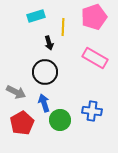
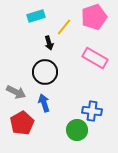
yellow line: moved 1 px right; rotated 36 degrees clockwise
green circle: moved 17 px right, 10 px down
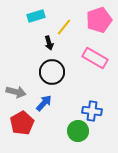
pink pentagon: moved 5 px right, 3 px down
black circle: moved 7 px right
gray arrow: rotated 12 degrees counterclockwise
blue arrow: rotated 60 degrees clockwise
green circle: moved 1 px right, 1 px down
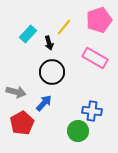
cyan rectangle: moved 8 px left, 18 px down; rotated 30 degrees counterclockwise
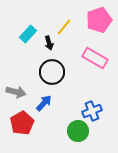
blue cross: rotated 30 degrees counterclockwise
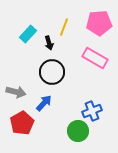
pink pentagon: moved 3 px down; rotated 15 degrees clockwise
yellow line: rotated 18 degrees counterclockwise
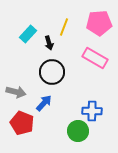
blue cross: rotated 24 degrees clockwise
red pentagon: rotated 20 degrees counterclockwise
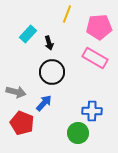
pink pentagon: moved 4 px down
yellow line: moved 3 px right, 13 px up
green circle: moved 2 px down
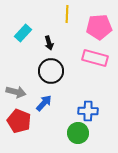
yellow line: rotated 18 degrees counterclockwise
cyan rectangle: moved 5 px left, 1 px up
pink rectangle: rotated 15 degrees counterclockwise
black circle: moved 1 px left, 1 px up
blue cross: moved 4 px left
red pentagon: moved 3 px left, 2 px up
